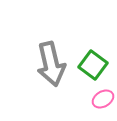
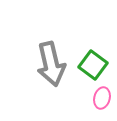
pink ellipse: moved 1 px left, 1 px up; rotated 45 degrees counterclockwise
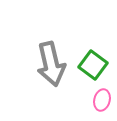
pink ellipse: moved 2 px down
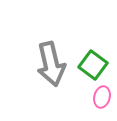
pink ellipse: moved 3 px up
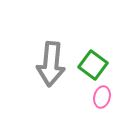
gray arrow: rotated 18 degrees clockwise
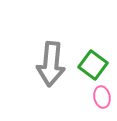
pink ellipse: rotated 25 degrees counterclockwise
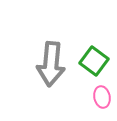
green square: moved 1 px right, 4 px up
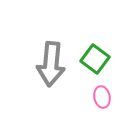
green square: moved 1 px right, 2 px up
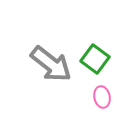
gray arrow: rotated 57 degrees counterclockwise
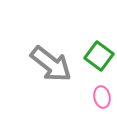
green square: moved 4 px right, 3 px up
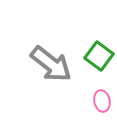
pink ellipse: moved 4 px down
